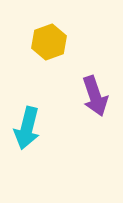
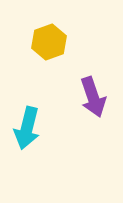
purple arrow: moved 2 px left, 1 px down
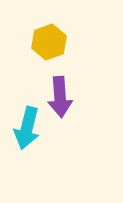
purple arrow: moved 33 px left; rotated 15 degrees clockwise
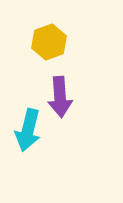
cyan arrow: moved 1 px right, 2 px down
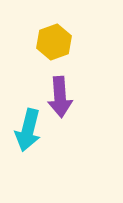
yellow hexagon: moved 5 px right
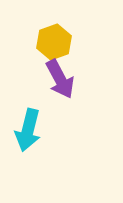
purple arrow: moved 18 px up; rotated 24 degrees counterclockwise
